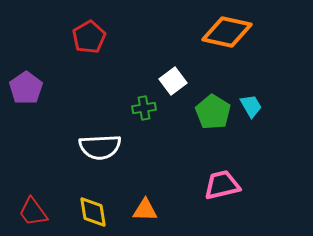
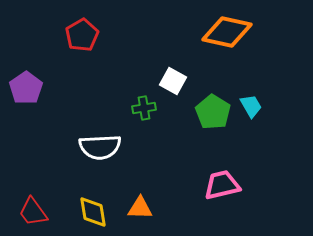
red pentagon: moved 7 px left, 2 px up
white square: rotated 24 degrees counterclockwise
orange triangle: moved 5 px left, 2 px up
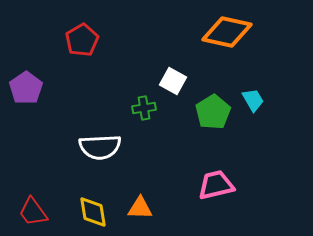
red pentagon: moved 5 px down
cyan trapezoid: moved 2 px right, 6 px up
green pentagon: rotated 8 degrees clockwise
pink trapezoid: moved 6 px left
